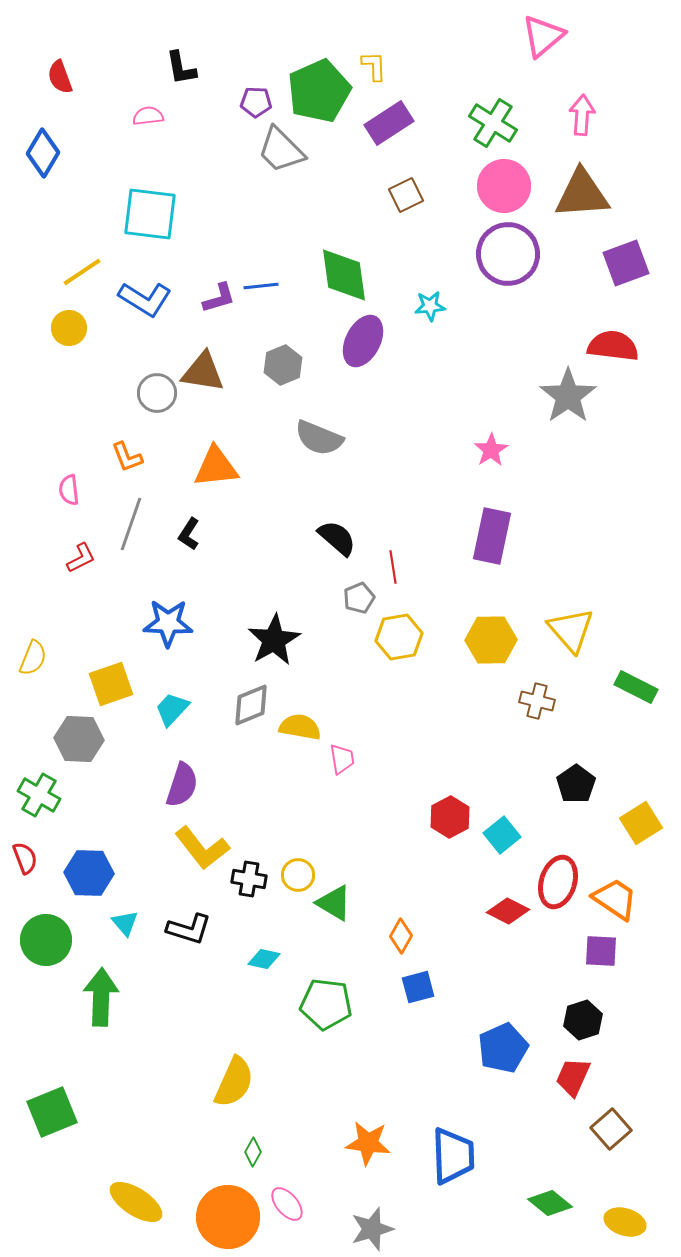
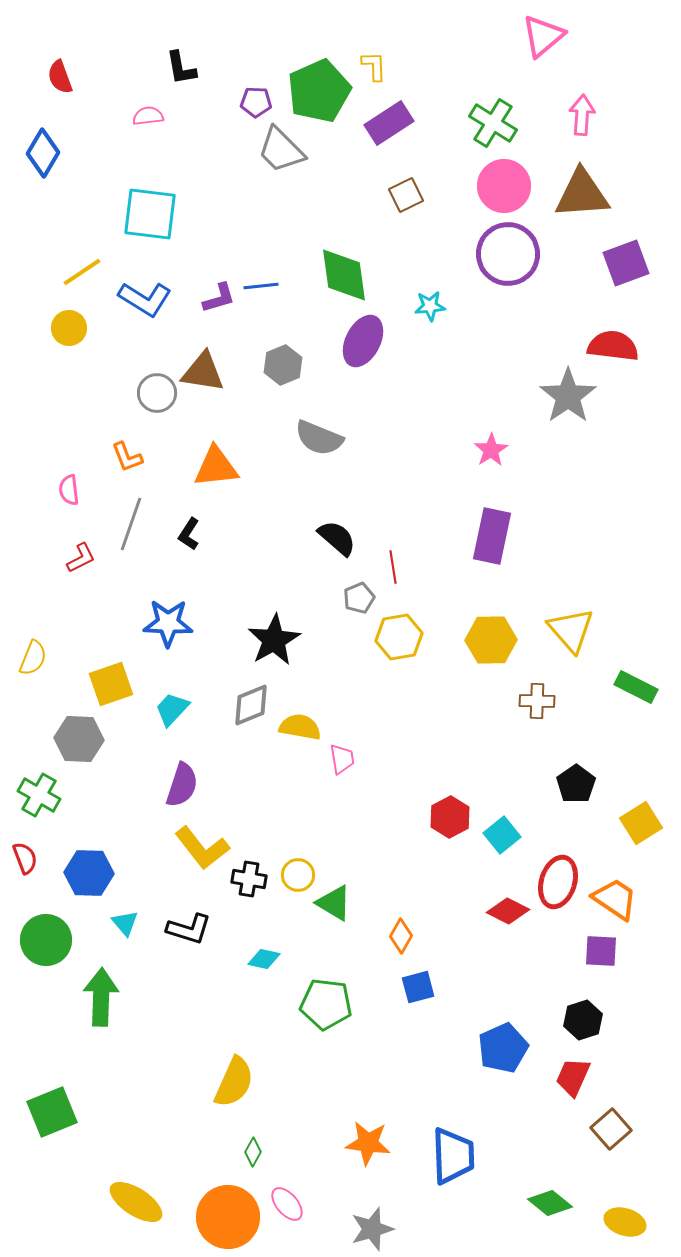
brown cross at (537, 701): rotated 12 degrees counterclockwise
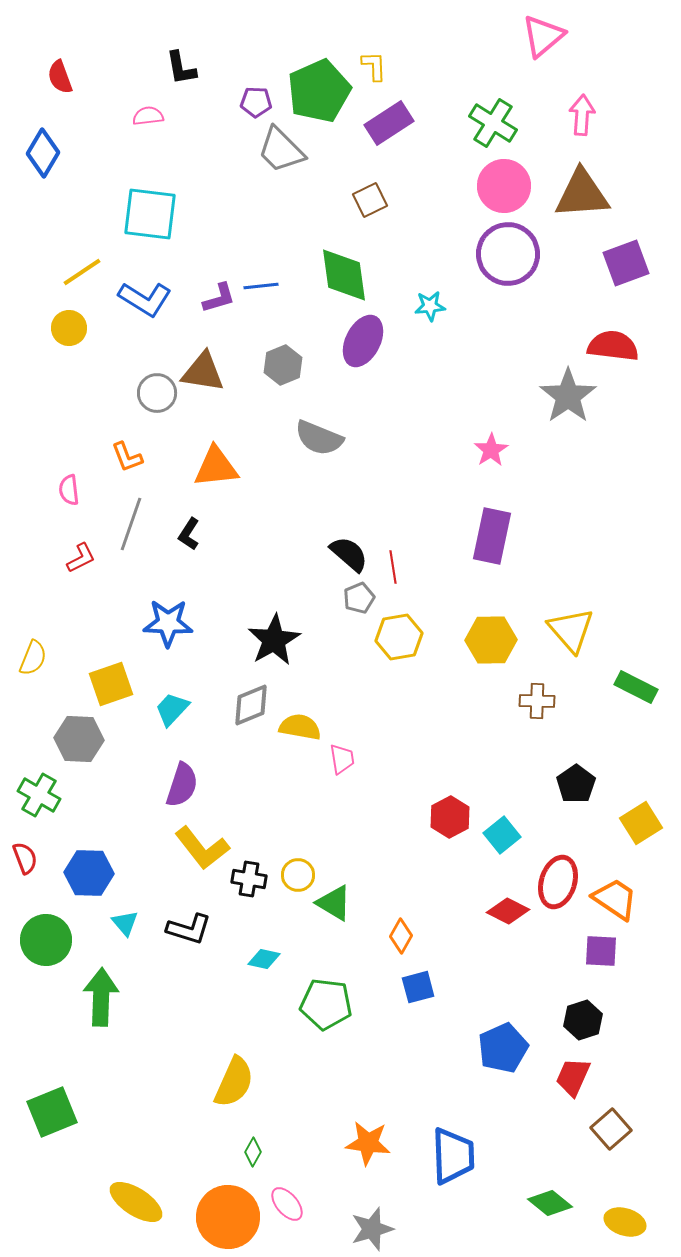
brown square at (406, 195): moved 36 px left, 5 px down
black semicircle at (337, 538): moved 12 px right, 16 px down
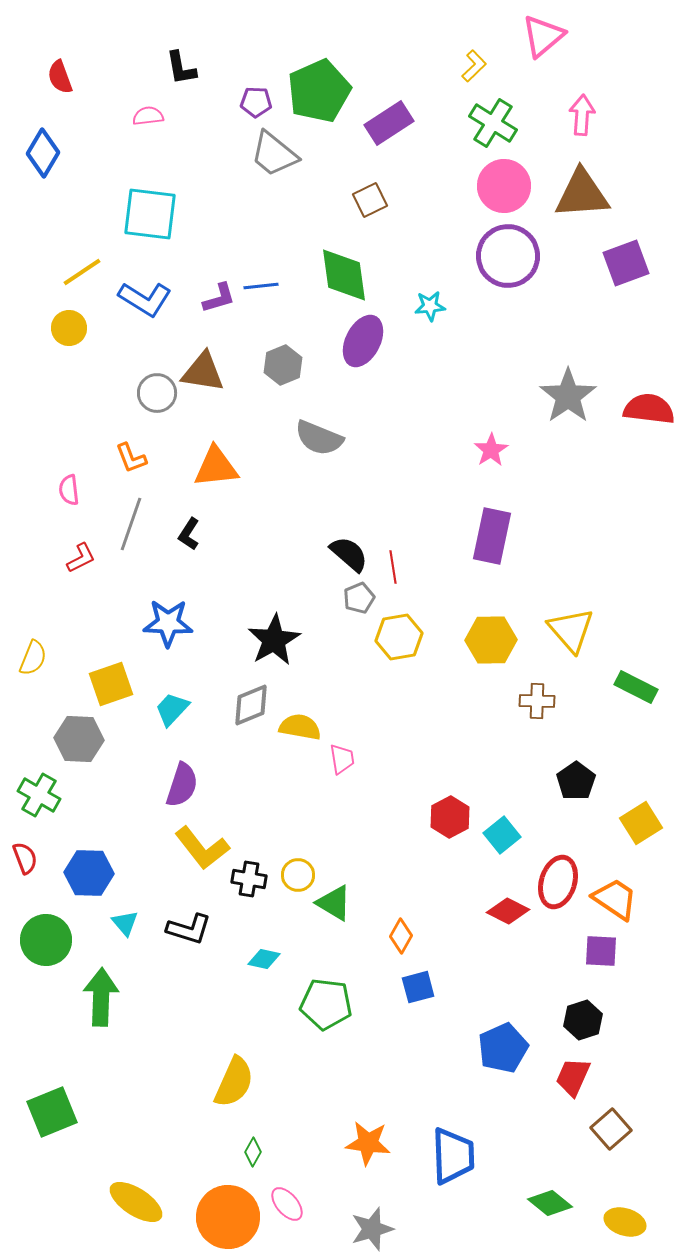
yellow L-shape at (374, 66): moved 100 px right; rotated 48 degrees clockwise
gray trapezoid at (281, 150): moved 7 px left, 4 px down; rotated 6 degrees counterclockwise
purple circle at (508, 254): moved 2 px down
red semicircle at (613, 346): moved 36 px right, 63 px down
orange L-shape at (127, 457): moved 4 px right, 1 px down
black pentagon at (576, 784): moved 3 px up
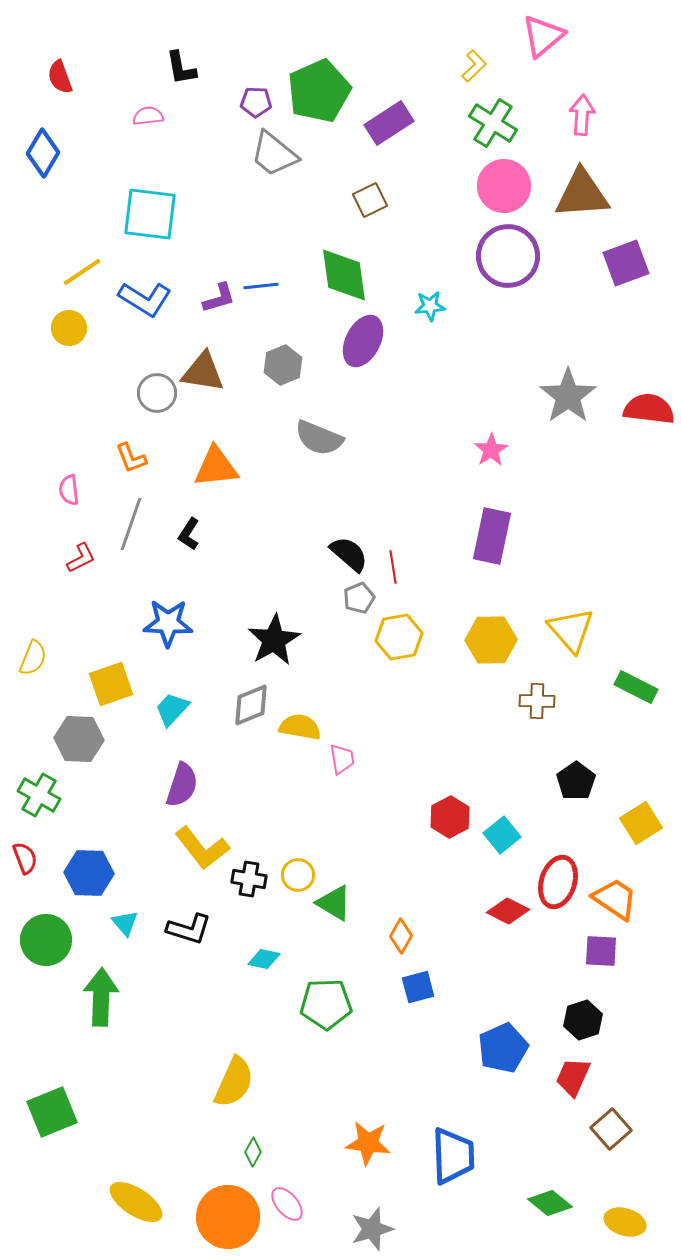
green pentagon at (326, 1004): rotated 9 degrees counterclockwise
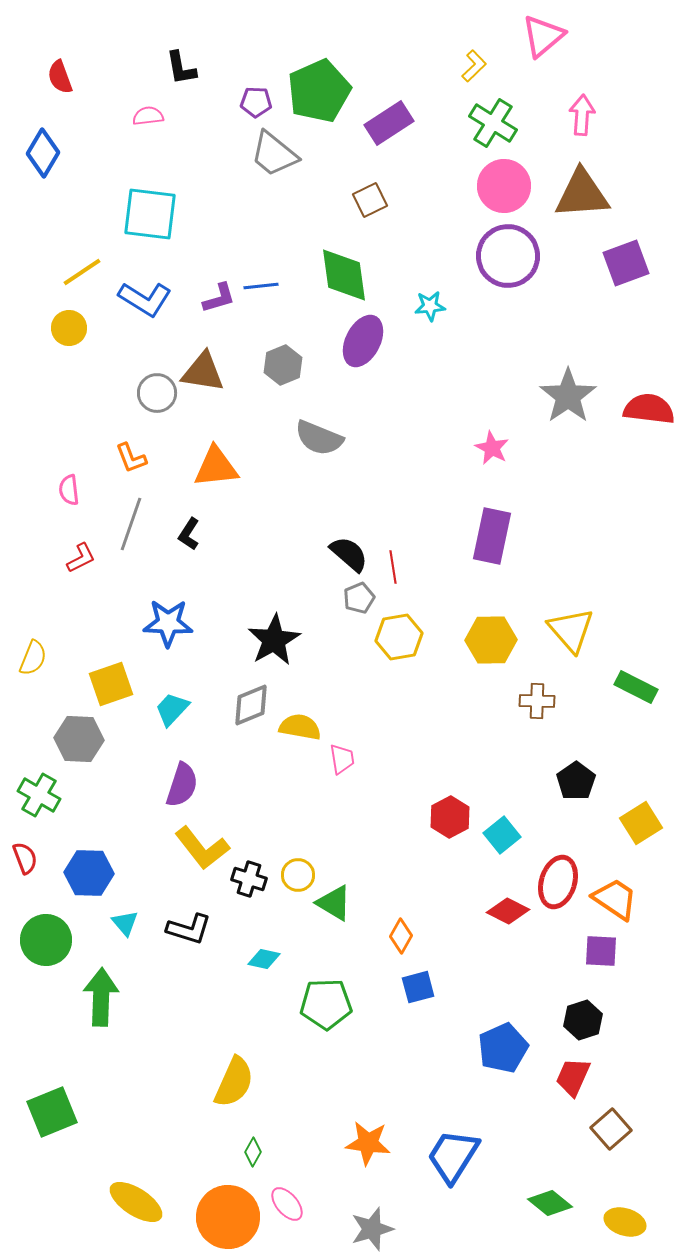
pink star at (491, 450): moved 1 px right, 2 px up; rotated 12 degrees counterclockwise
black cross at (249, 879): rotated 8 degrees clockwise
blue trapezoid at (453, 1156): rotated 146 degrees counterclockwise
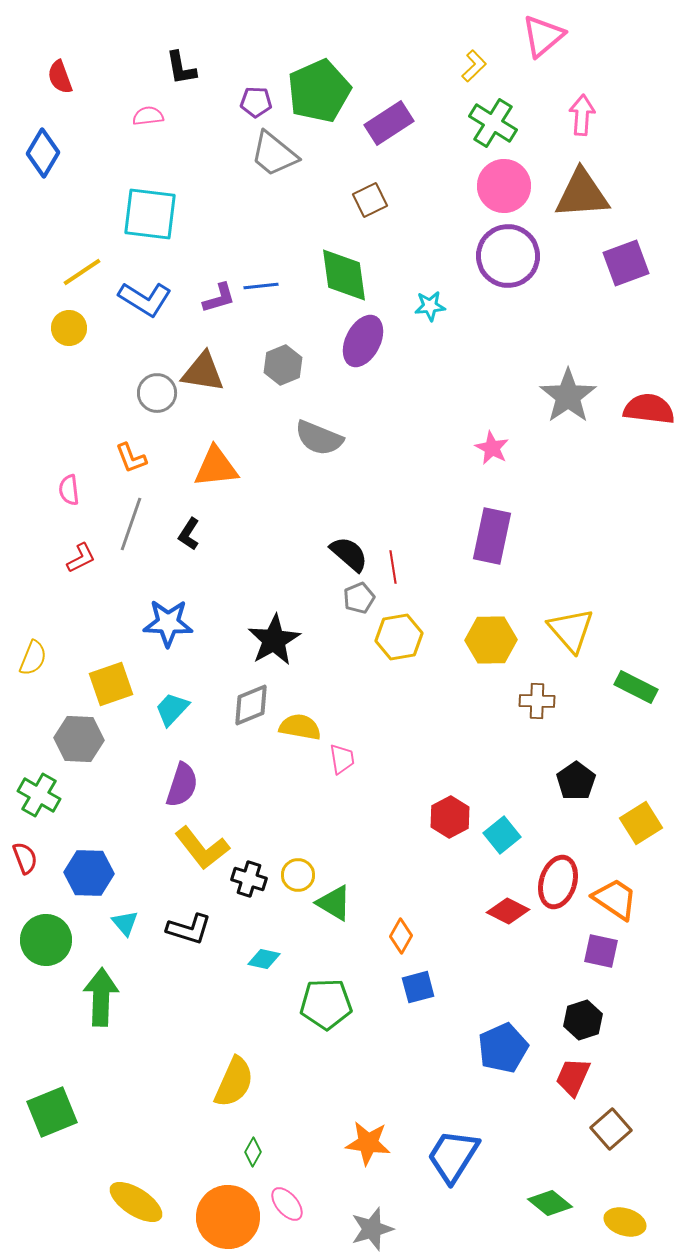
purple square at (601, 951): rotated 9 degrees clockwise
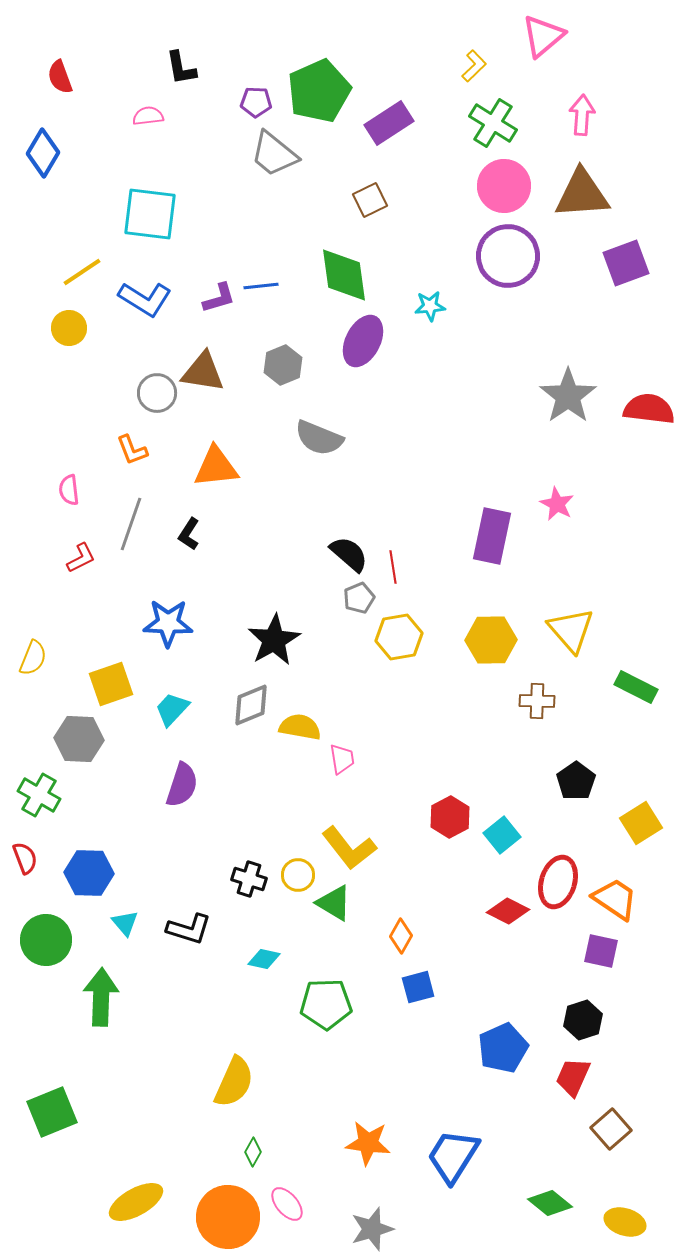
pink star at (492, 448): moved 65 px right, 56 px down
orange L-shape at (131, 458): moved 1 px right, 8 px up
yellow L-shape at (202, 848): moved 147 px right
yellow ellipse at (136, 1202): rotated 62 degrees counterclockwise
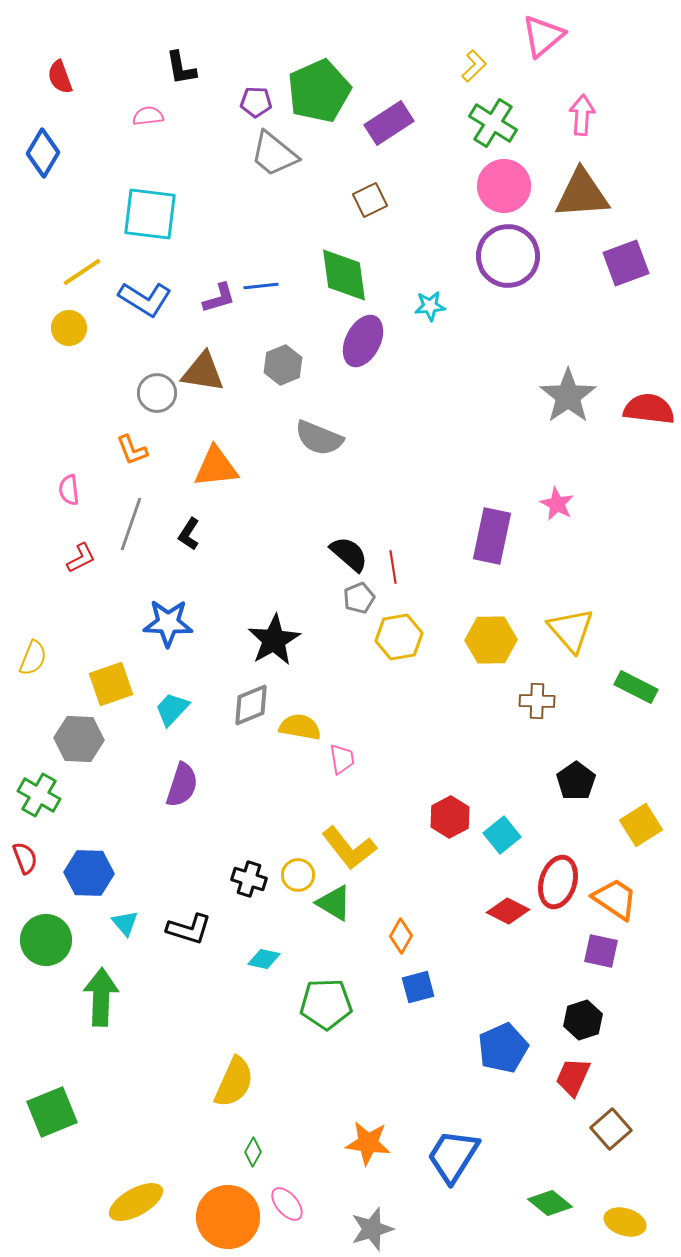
yellow square at (641, 823): moved 2 px down
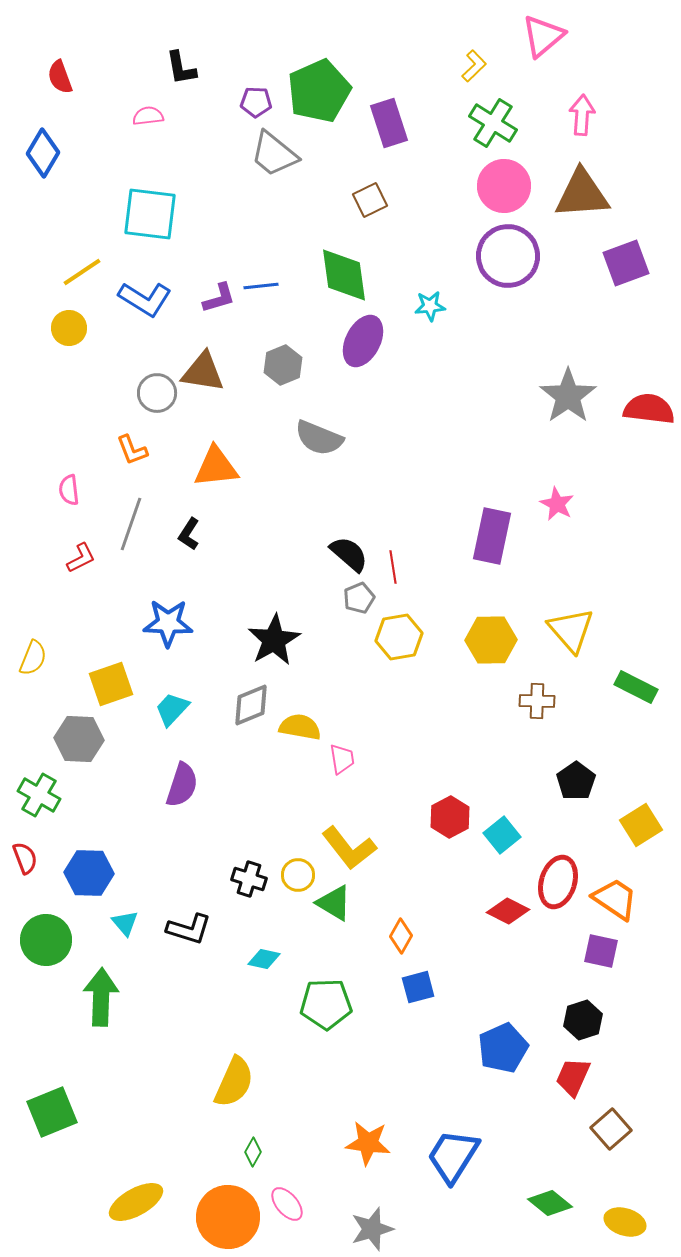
purple rectangle at (389, 123): rotated 75 degrees counterclockwise
